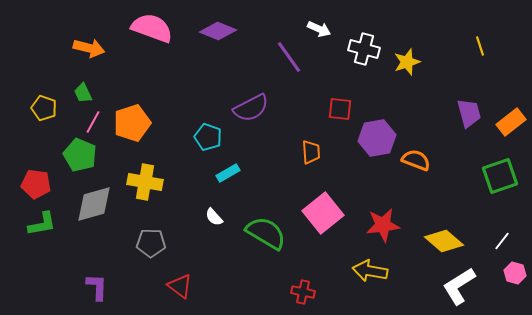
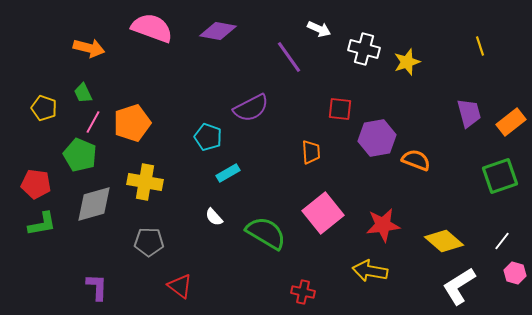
purple diamond: rotated 12 degrees counterclockwise
gray pentagon: moved 2 px left, 1 px up
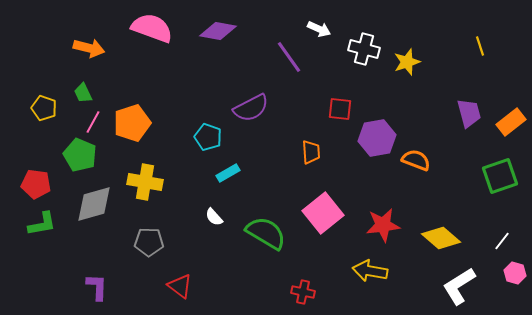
yellow diamond: moved 3 px left, 3 px up
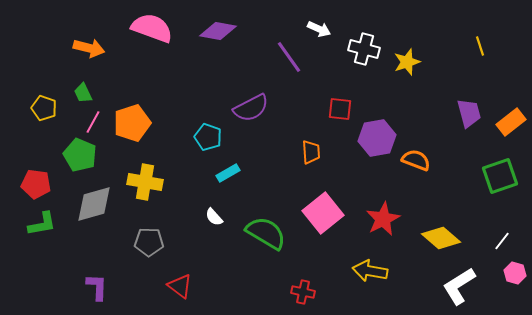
red star: moved 6 px up; rotated 20 degrees counterclockwise
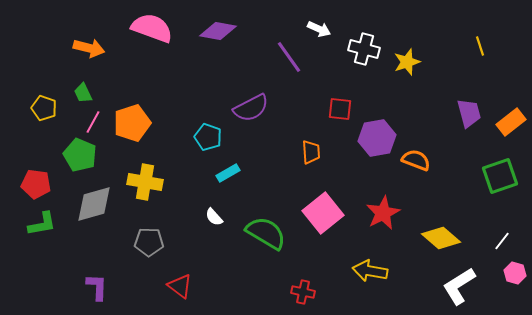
red star: moved 6 px up
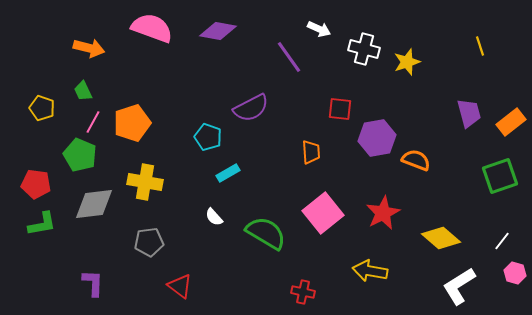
green trapezoid: moved 2 px up
yellow pentagon: moved 2 px left
gray diamond: rotated 9 degrees clockwise
gray pentagon: rotated 8 degrees counterclockwise
purple L-shape: moved 4 px left, 4 px up
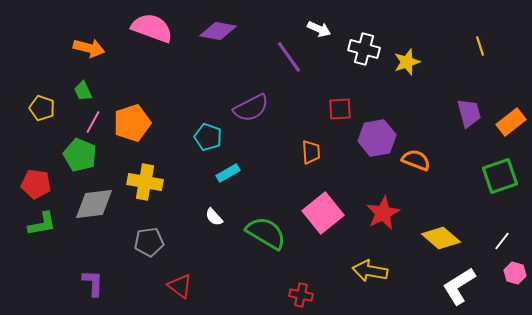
red square: rotated 10 degrees counterclockwise
red cross: moved 2 px left, 3 px down
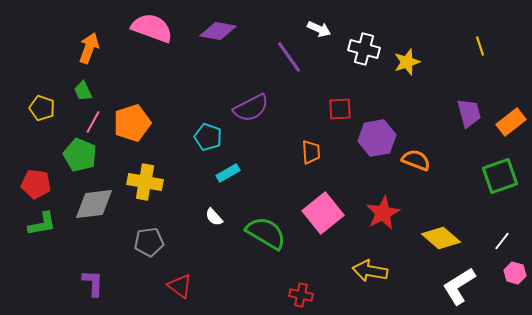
orange arrow: rotated 84 degrees counterclockwise
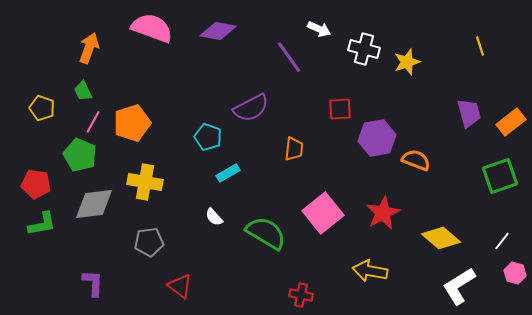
orange trapezoid: moved 17 px left, 3 px up; rotated 10 degrees clockwise
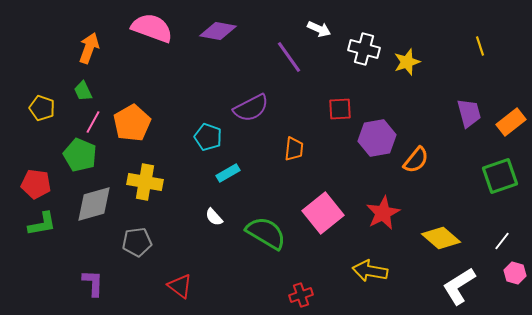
orange pentagon: rotated 12 degrees counterclockwise
orange semicircle: rotated 108 degrees clockwise
gray diamond: rotated 9 degrees counterclockwise
gray pentagon: moved 12 px left
red cross: rotated 30 degrees counterclockwise
